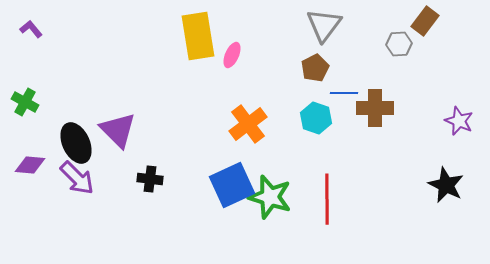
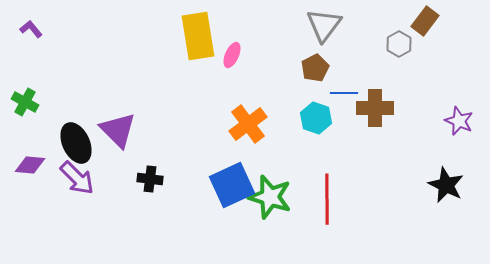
gray hexagon: rotated 25 degrees counterclockwise
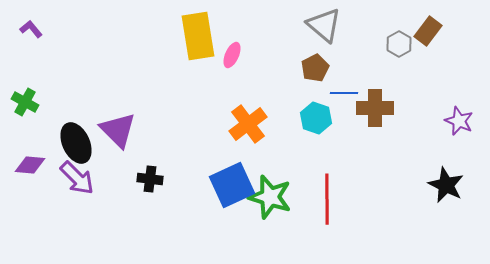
brown rectangle: moved 3 px right, 10 px down
gray triangle: rotated 27 degrees counterclockwise
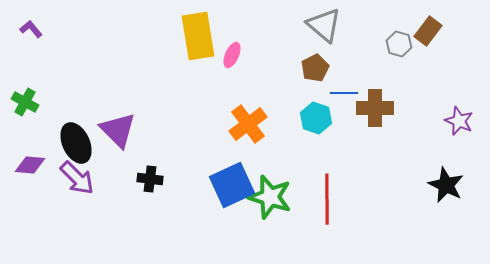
gray hexagon: rotated 15 degrees counterclockwise
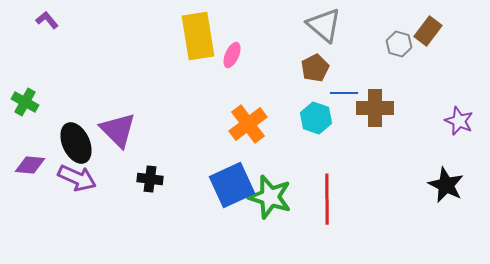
purple L-shape: moved 16 px right, 9 px up
purple arrow: rotated 21 degrees counterclockwise
